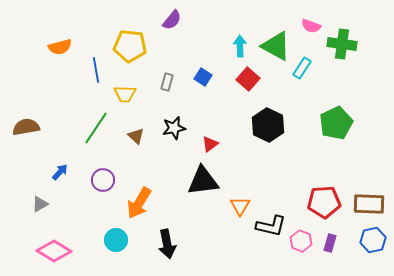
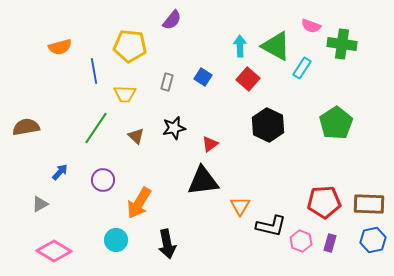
blue line: moved 2 px left, 1 px down
green pentagon: rotated 8 degrees counterclockwise
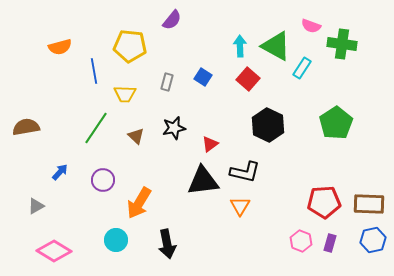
gray triangle: moved 4 px left, 2 px down
black L-shape: moved 26 px left, 54 px up
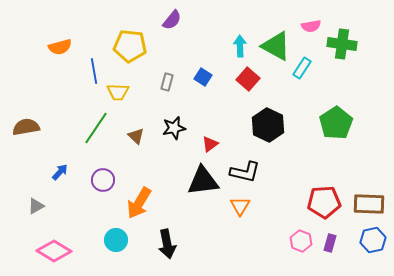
pink semicircle: rotated 30 degrees counterclockwise
yellow trapezoid: moved 7 px left, 2 px up
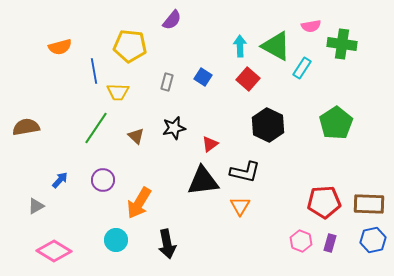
blue arrow: moved 8 px down
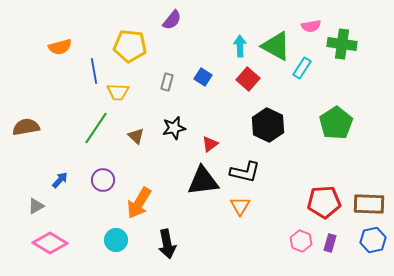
pink diamond: moved 4 px left, 8 px up
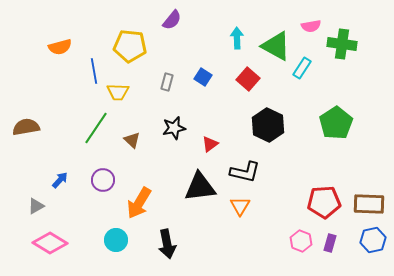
cyan arrow: moved 3 px left, 8 px up
brown triangle: moved 4 px left, 4 px down
black triangle: moved 3 px left, 6 px down
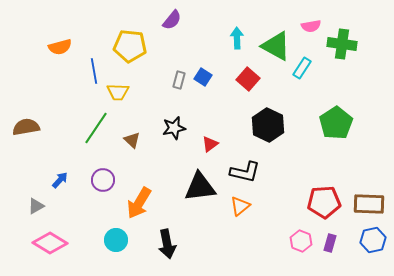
gray rectangle: moved 12 px right, 2 px up
orange triangle: rotated 20 degrees clockwise
